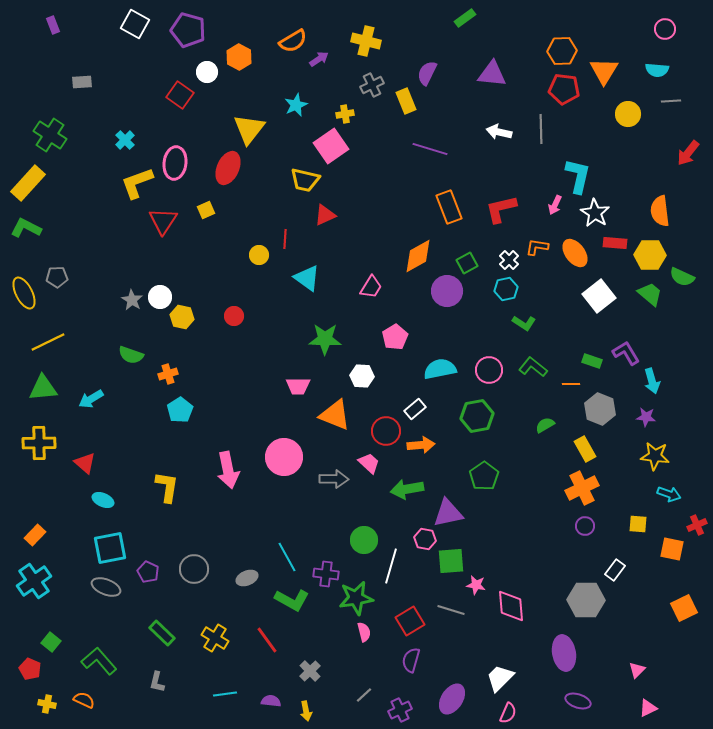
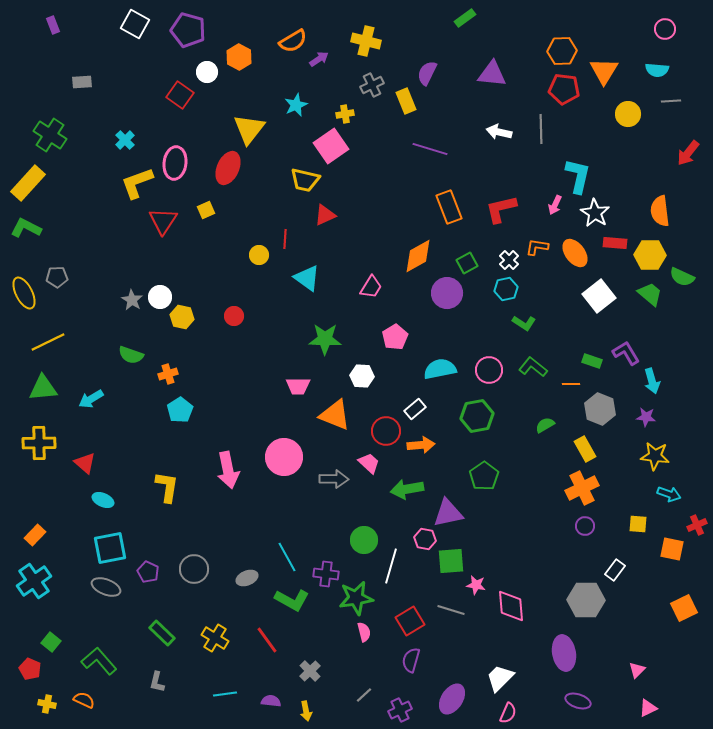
purple circle at (447, 291): moved 2 px down
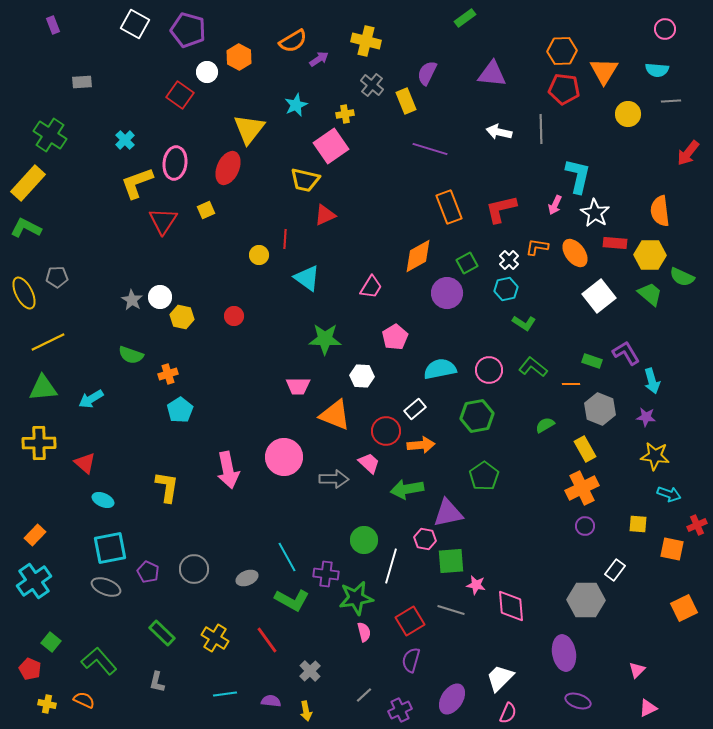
gray cross at (372, 85): rotated 25 degrees counterclockwise
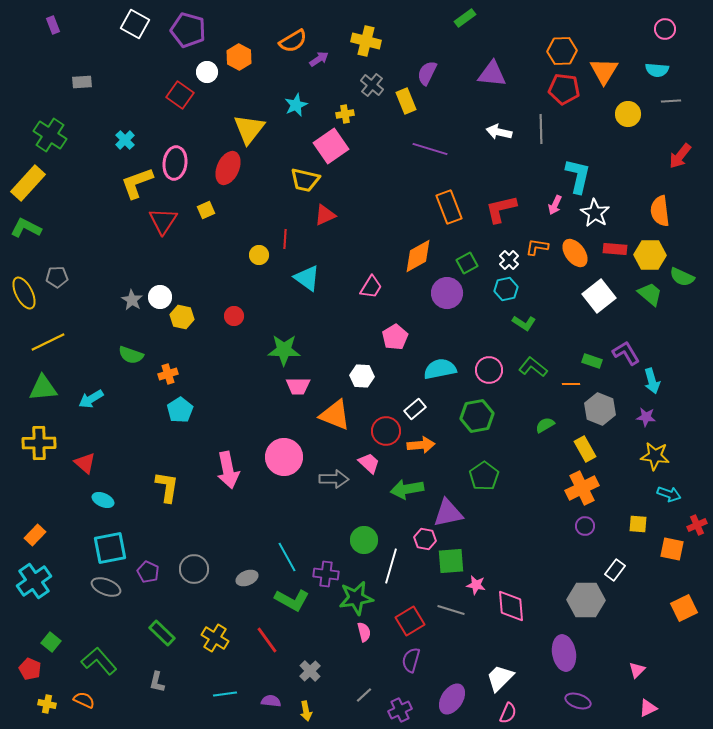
red arrow at (688, 153): moved 8 px left, 3 px down
red rectangle at (615, 243): moved 6 px down
green star at (325, 339): moved 41 px left, 11 px down
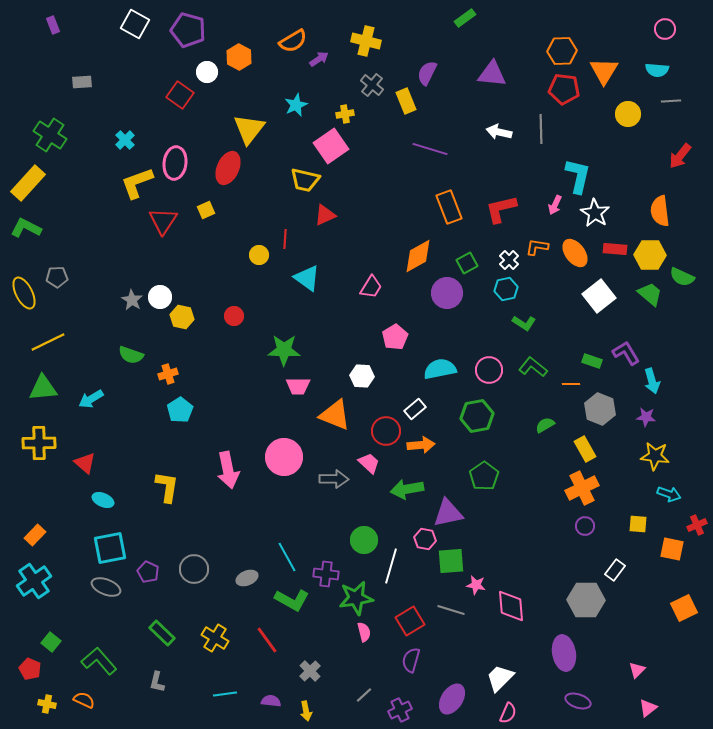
pink triangle at (648, 708): rotated 12 degrees counterclockwise
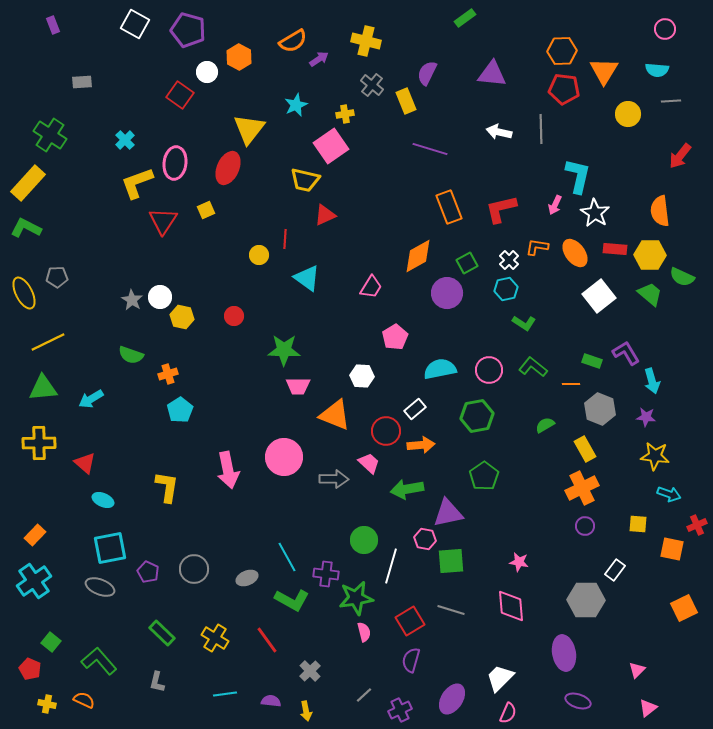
pink star at (476, 585): moved 43 px right, 23 px up
gray ellipse at (106, 587): moved 6 px left
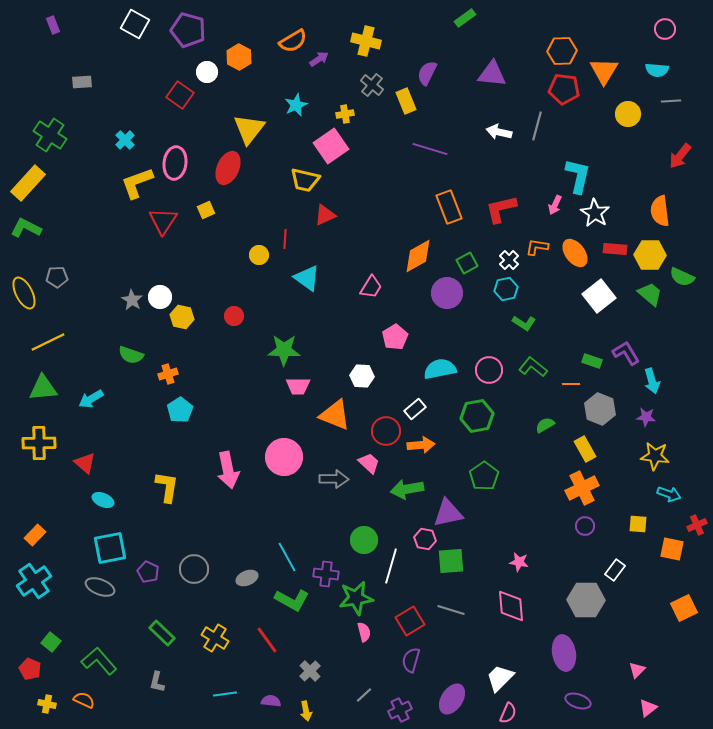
gray line at (541, 129): moved 4 px left, 3 px up; rotated 16 degrees clockwise
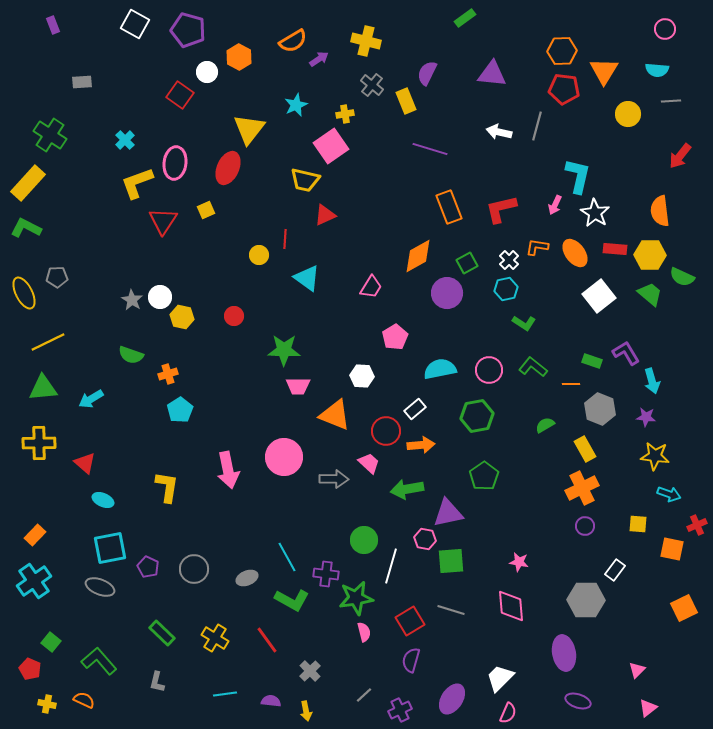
purple pentagon at (148, 572): moved 5 px up
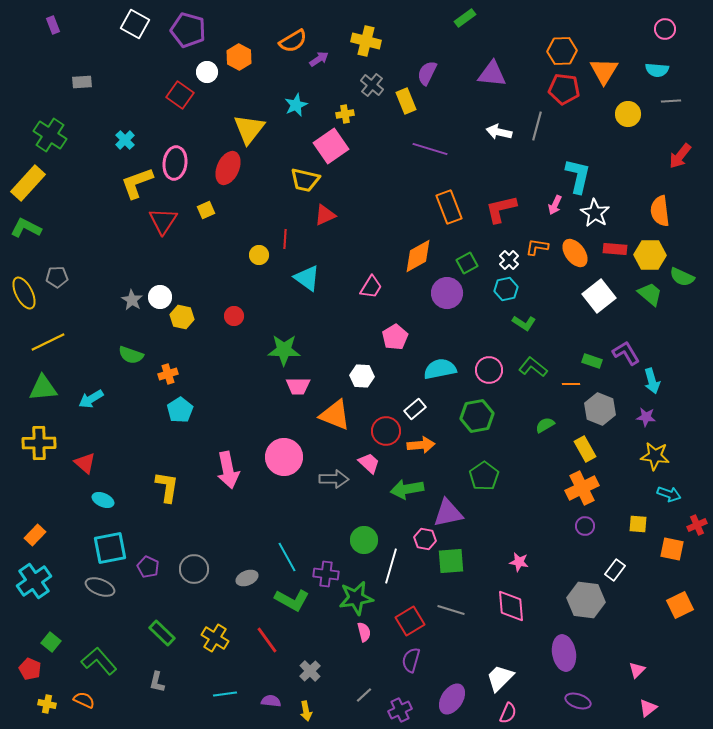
gray hexagon at (586, 600): rotated 6 degrees clockwise
orange square at (684, 608): moved 4 px left, 3 px up
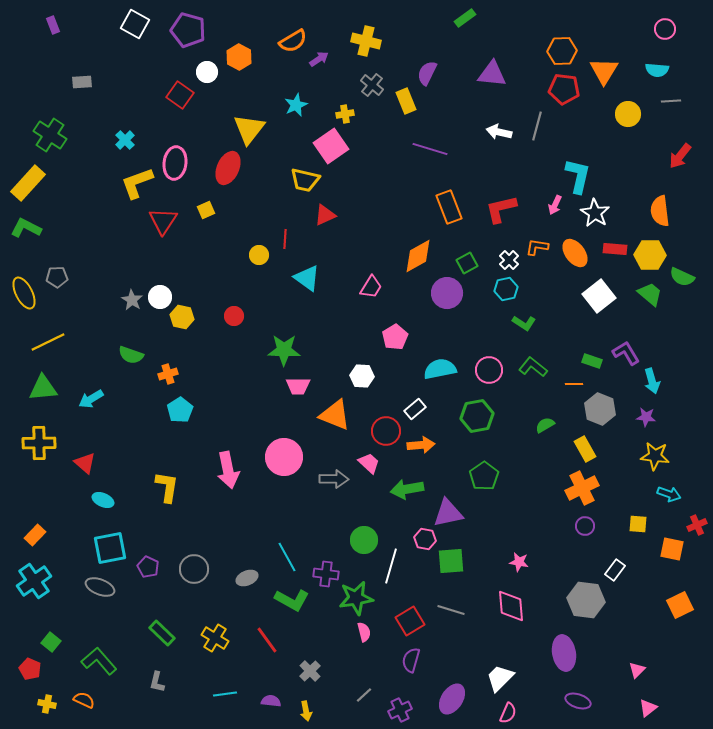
orange line at (571, 384): moved 3 px right
